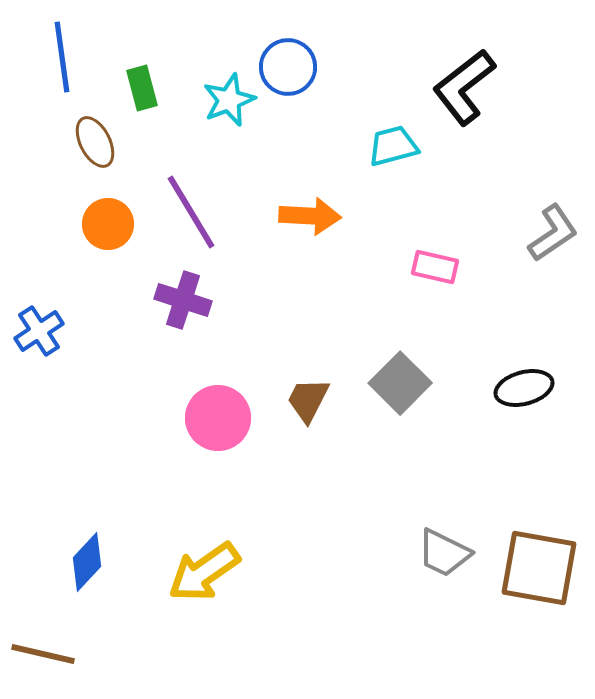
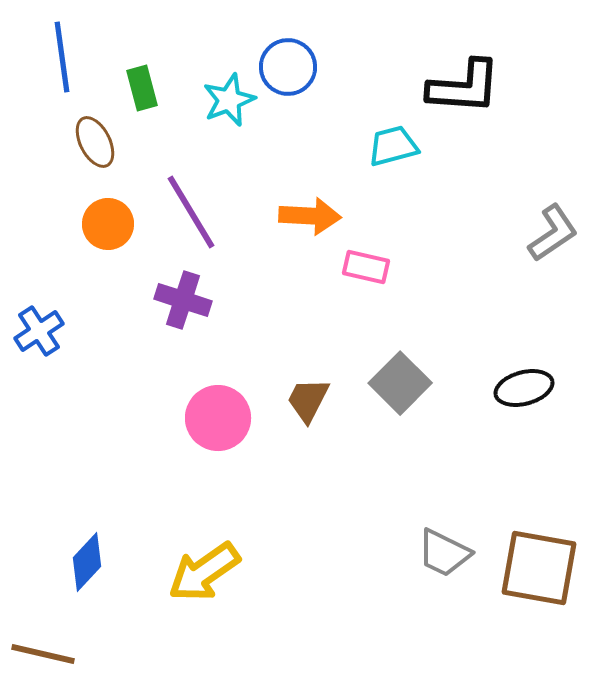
black L-shape: rotated 138 degrees counterclockwise
pink rectangle: moved 69 px left
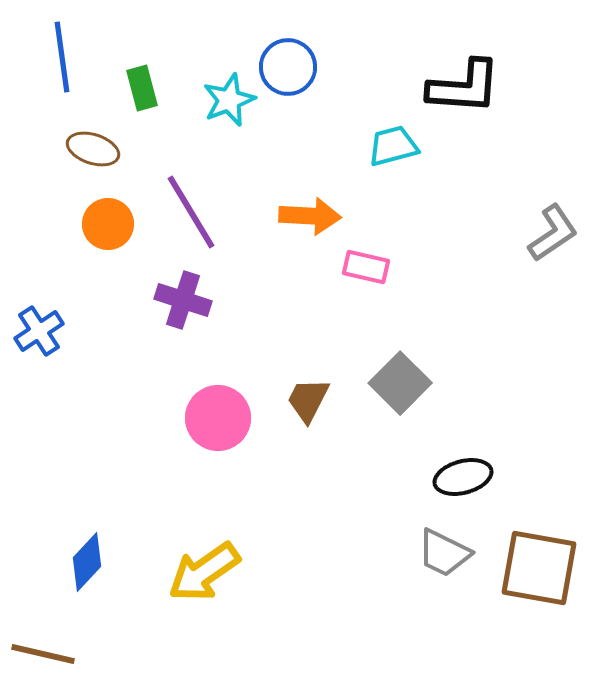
brown ellipse: moved 2 px left, 7 px down; rotated 45 degrees counterclockwise
black ellipse: moved 61 px left, 89 px down
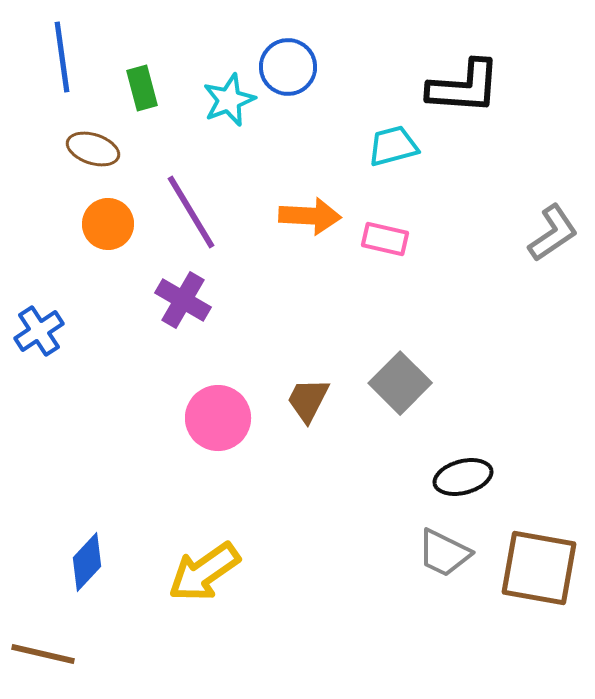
pink rectangle: moved 19 px right, 28 px up
purple cross: rotated 12 degrees clockwise
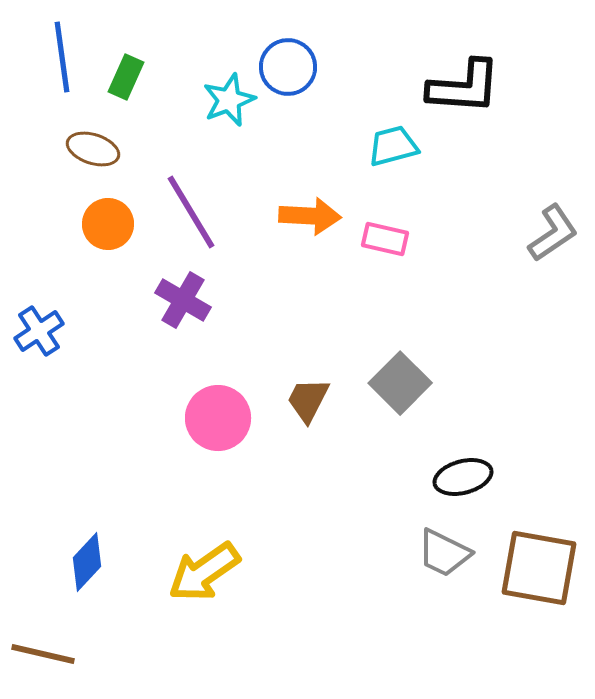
green rectangle: moved 16 px left, 11 px up; rotated 39 degrees clockwise
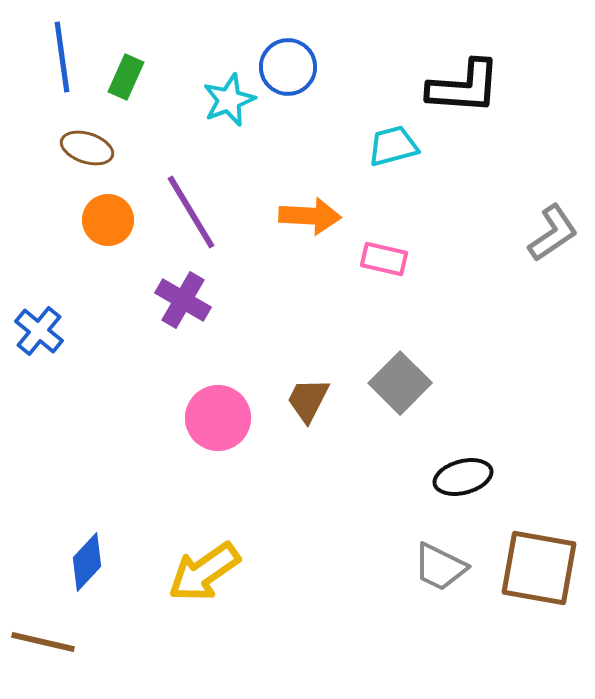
brown ellipse: moved 6 px left, 1 px up
orange circle: moved 4 px up
pink rectangle: moved 1 px left, 20 px down
blue cross: rotated 18 degrees counterclockwise
gray trapezoid: moved 4 px left, 14 px down
brown line: moved 12 px up
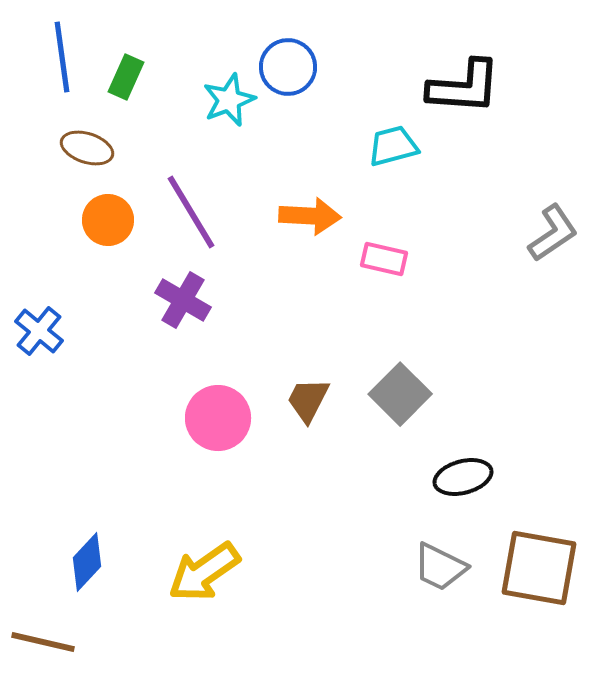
gray square: moved 11 px down
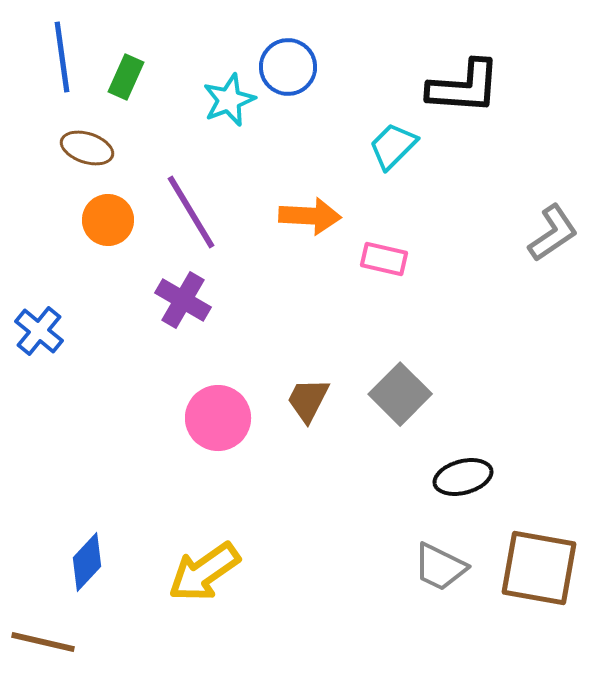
cyan trapezoid: rotated 30 degrees counterclockwise
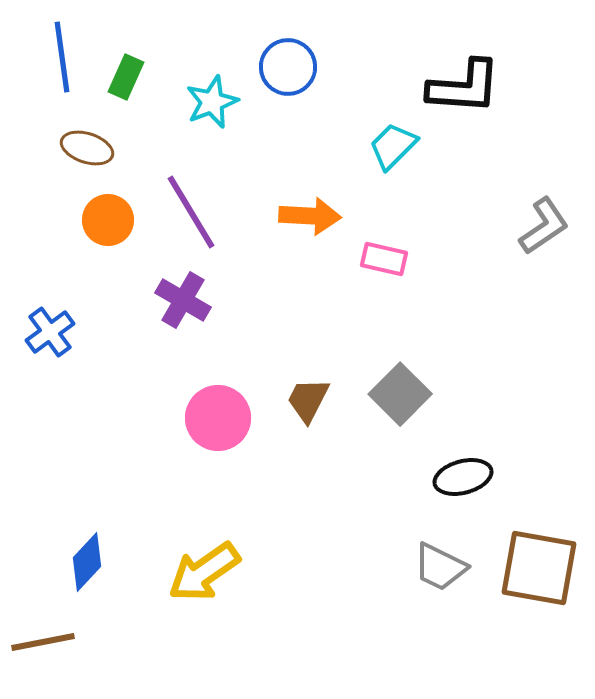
cyan star: moved 17 px left, 2 px down
gray L-shape: moved 9 px left, 7 px up
blue cross: moved 11 px right, 1 px down; rotated 15 degrees clockwise
brown line: rotated 24 degrees counterclockwise
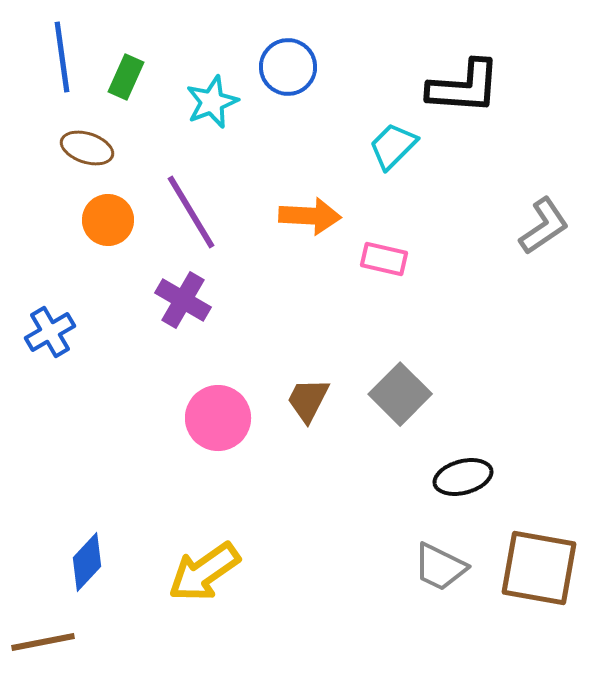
blue cross: rotated 6 degrees clockwise
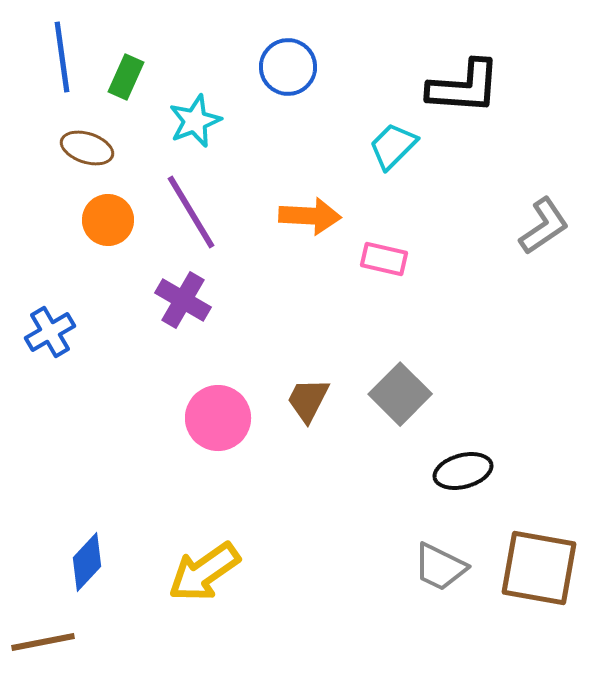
cyan star: moved 17 px left, 19 px down
black ellipse: moved 6 px up
